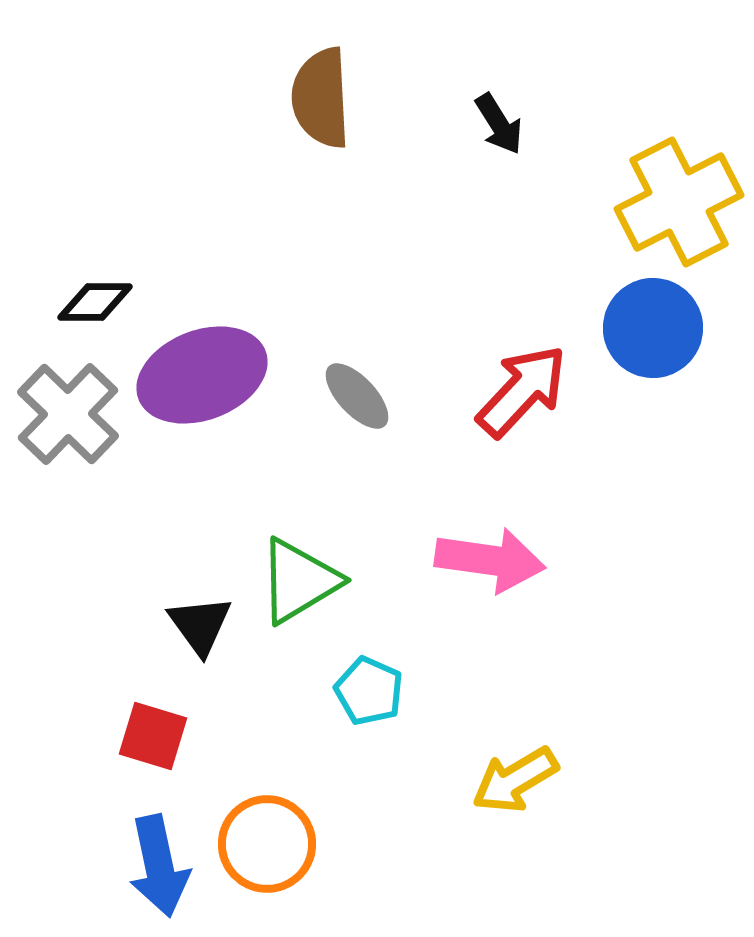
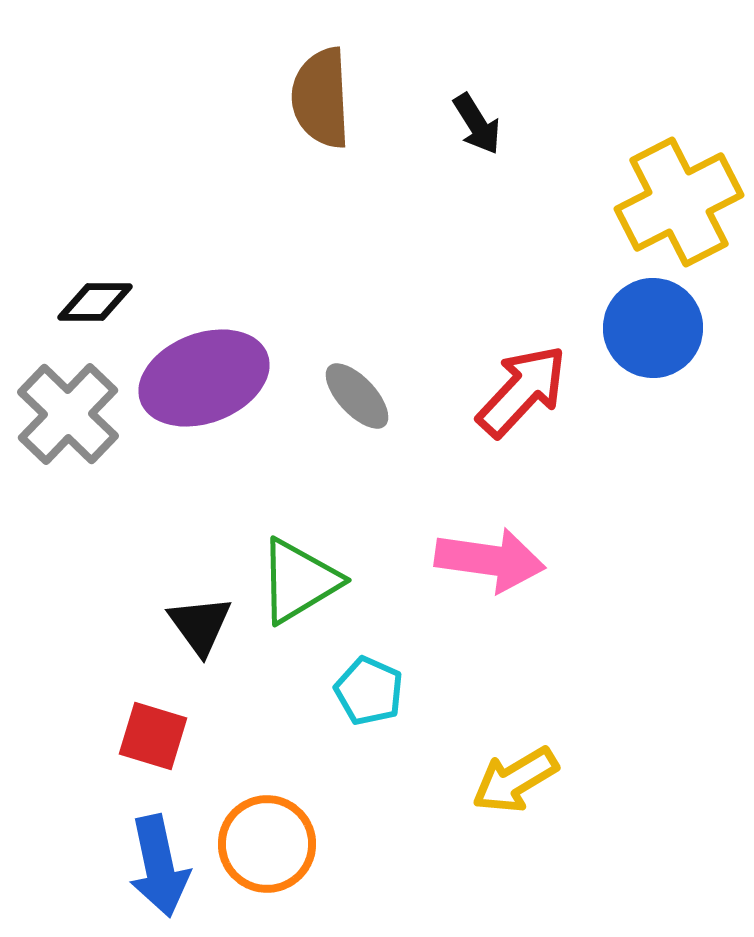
black arrow: moved 22 px left
purple ellipse: moved 2 px right, 3 px down
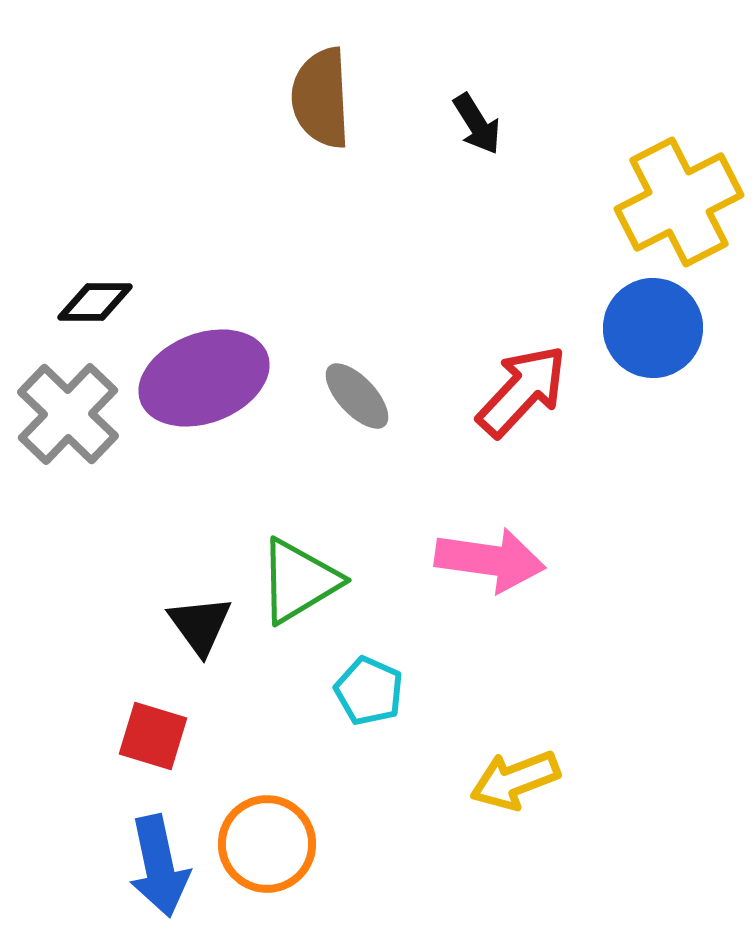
yellow arrow: rotated 10 degrees clockwise
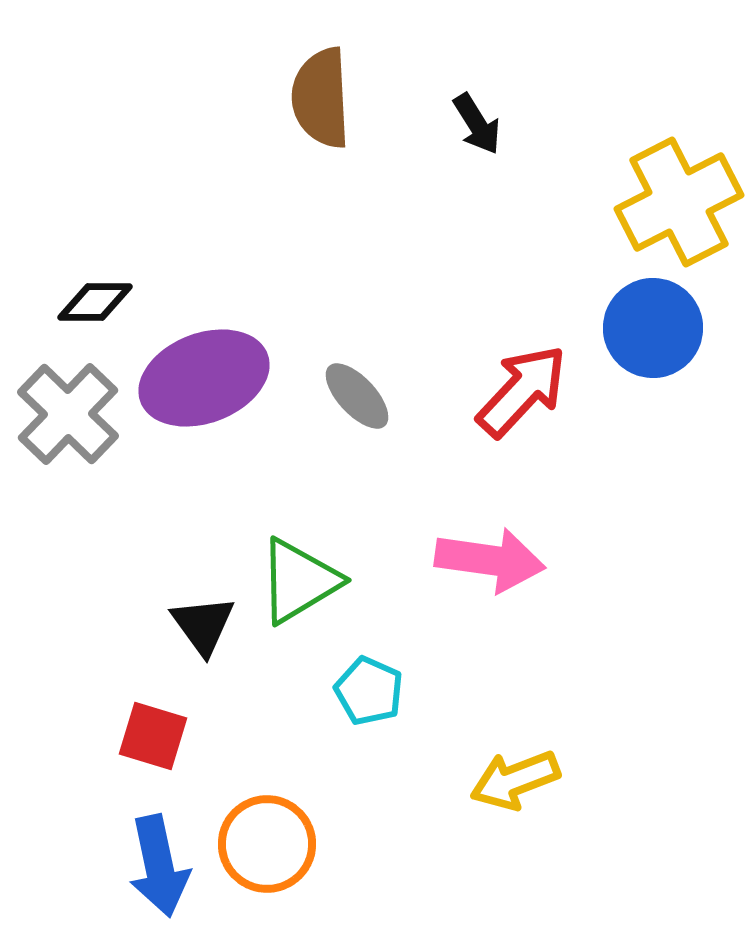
black triangle: moved 3 px right
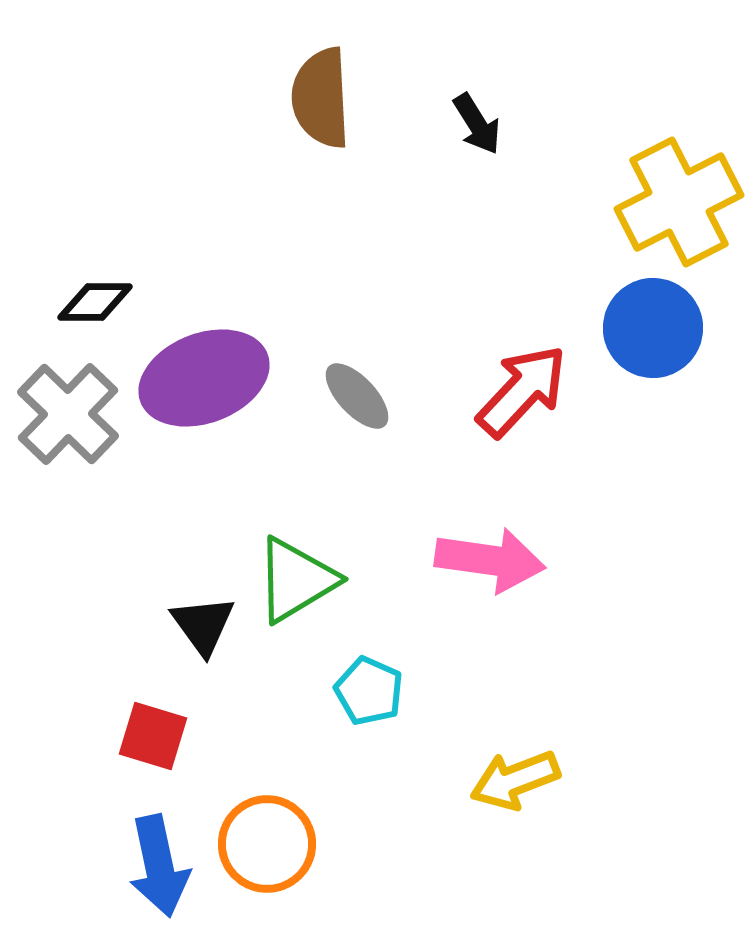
green triangle: moved 3 px left, 1 px up
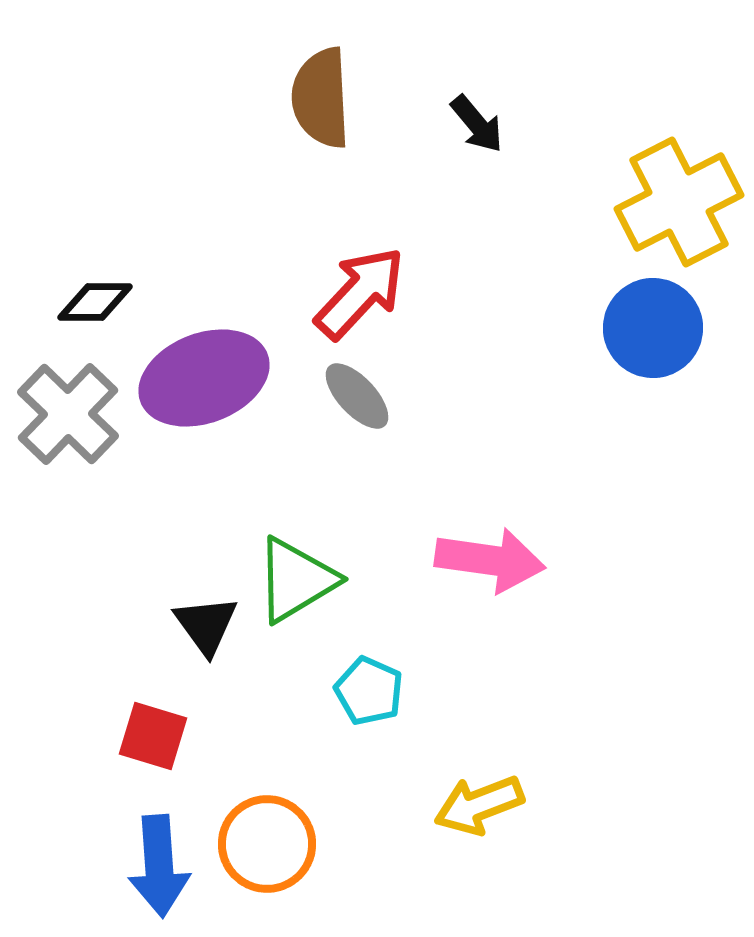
black arrow: rotated 8 degrees counterclockwise
red arrow: moved 162 px left, 98 px up
black triangle: moved 3 px right
yellow arrow: moved 36 px left, 25 px down
blue arrow: rotated 8 degrees clockwise
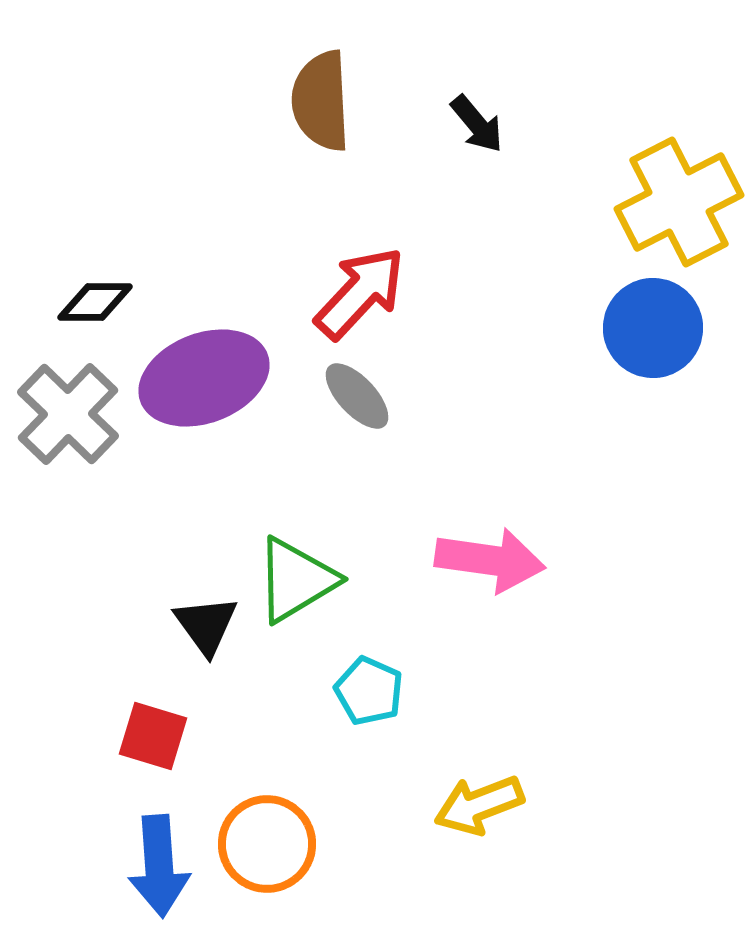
brown semicircle: moved 3 px down
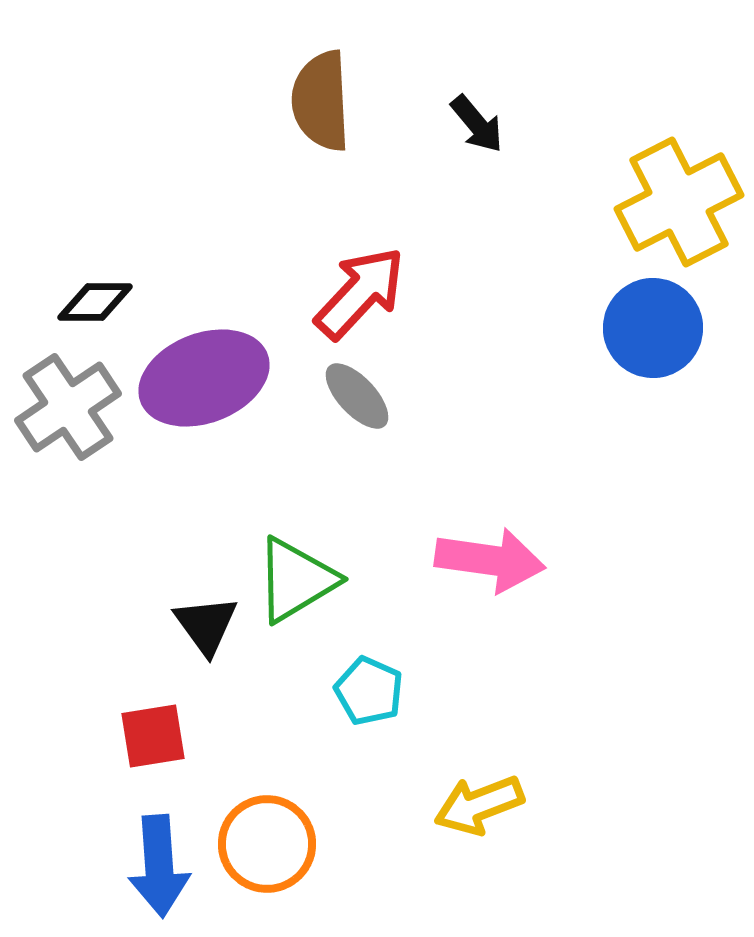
gray cross: moved 7 px up; rotated 12 degrees clockwise
red square: rotated 26 degrees counterclockwise
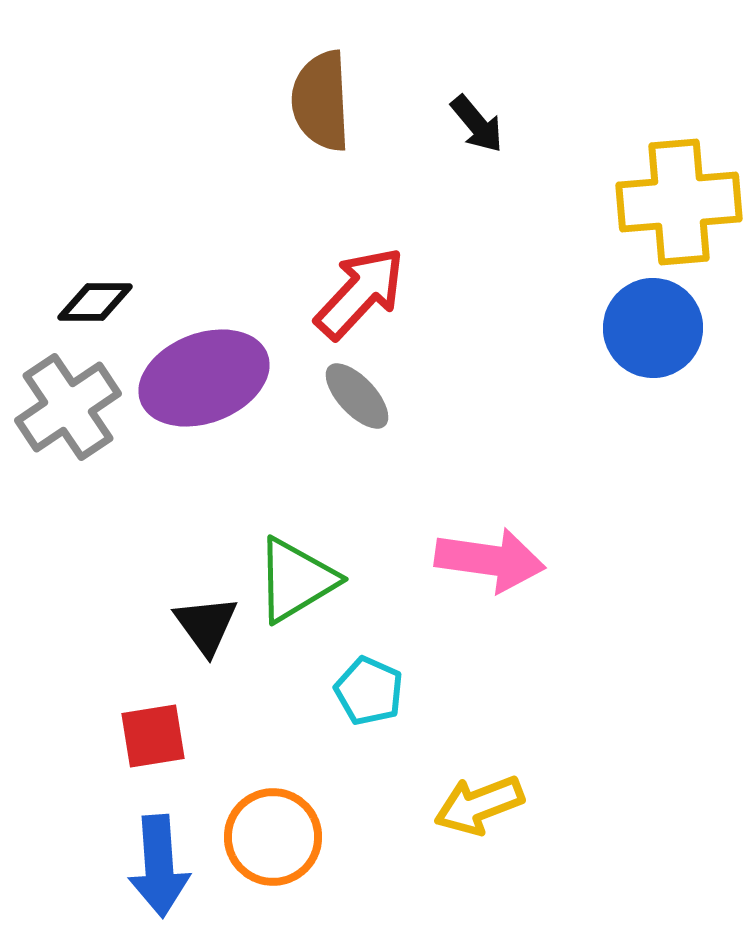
yellow cross: rotated 22 degrees clockwise
orange circle: moved 6 px right, 7 px up
